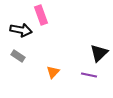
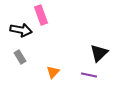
gray rectangle: moved 2 px right, 1 px down; rotated 24 degrees clockwise
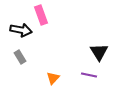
black triangle: moved 1 px up; rotated 18 degrees counterclockwise
orange triangle: moved 6 px down
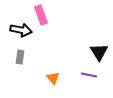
gray rectangle: rotated 40 degrees clockwise
orange triangle: rotated 24 degrees counterclockwise
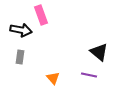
black triangle: rotated 18 degrees counterclockwise
